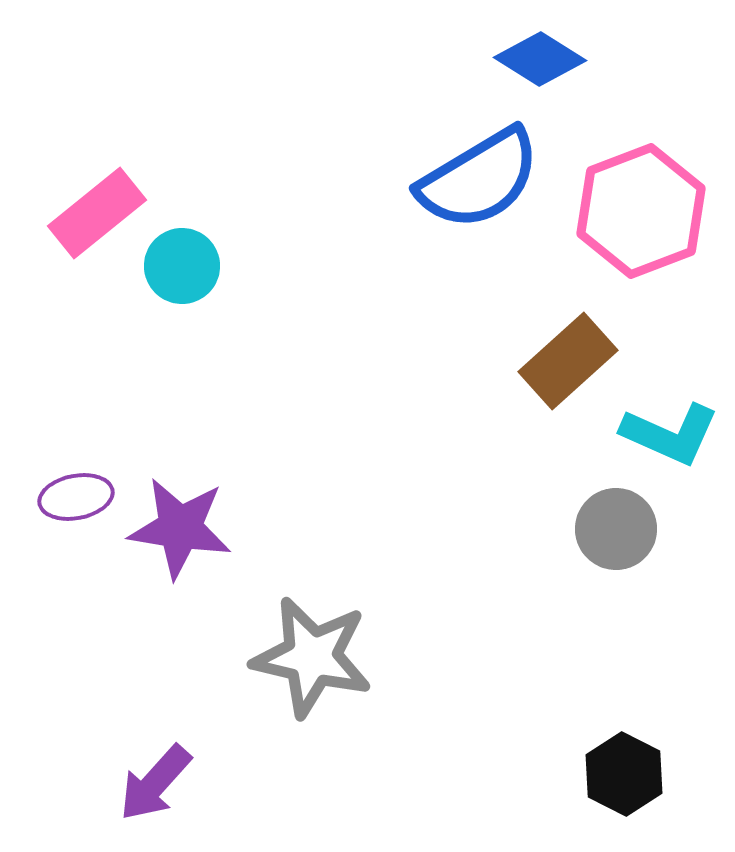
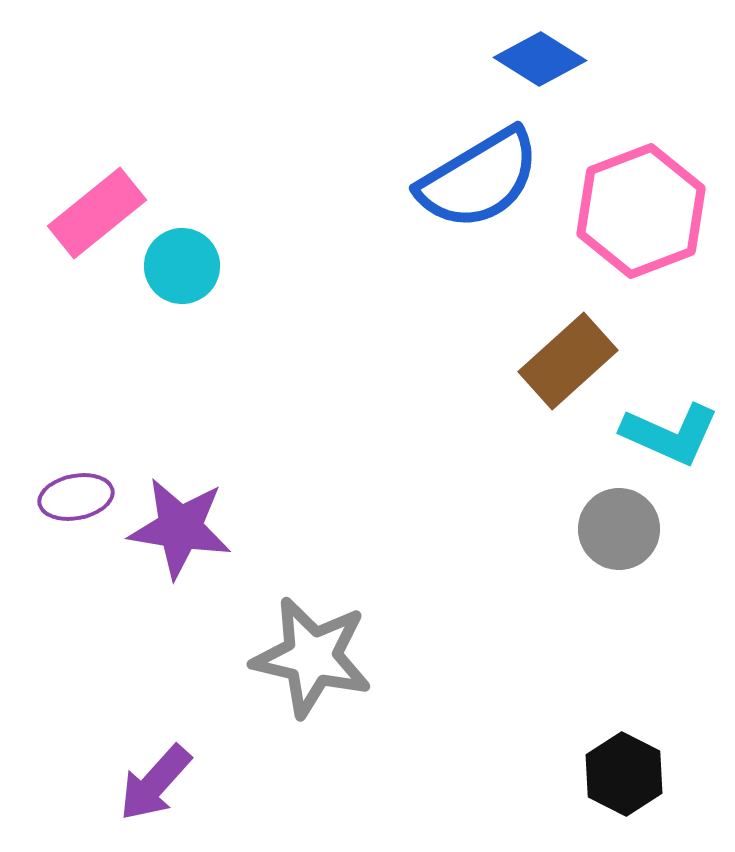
gray circle: moved 3 px right
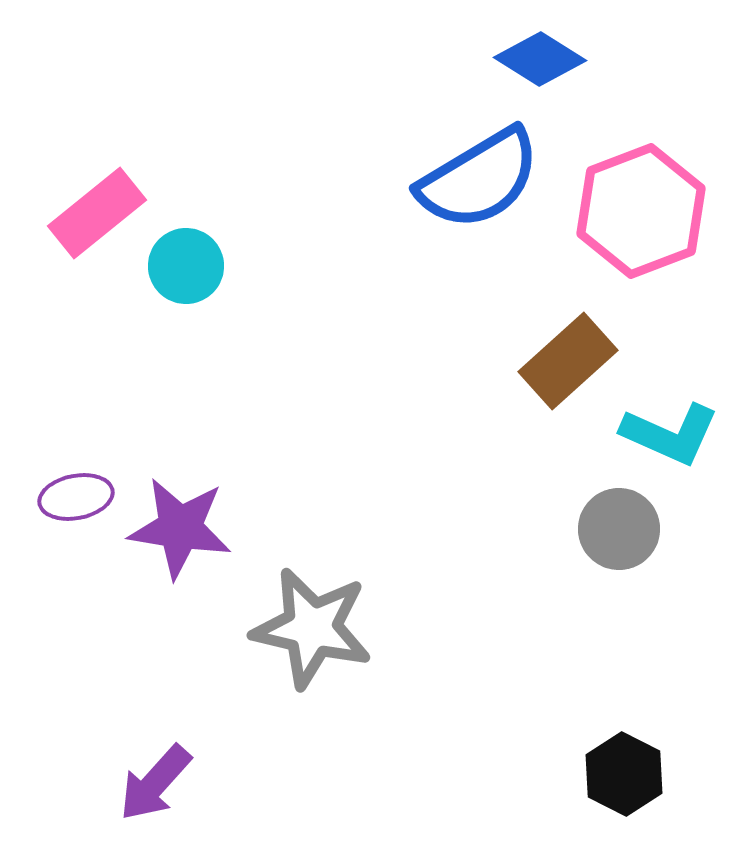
cyan circle: moved 4 px right
gray star: moved 29 px up
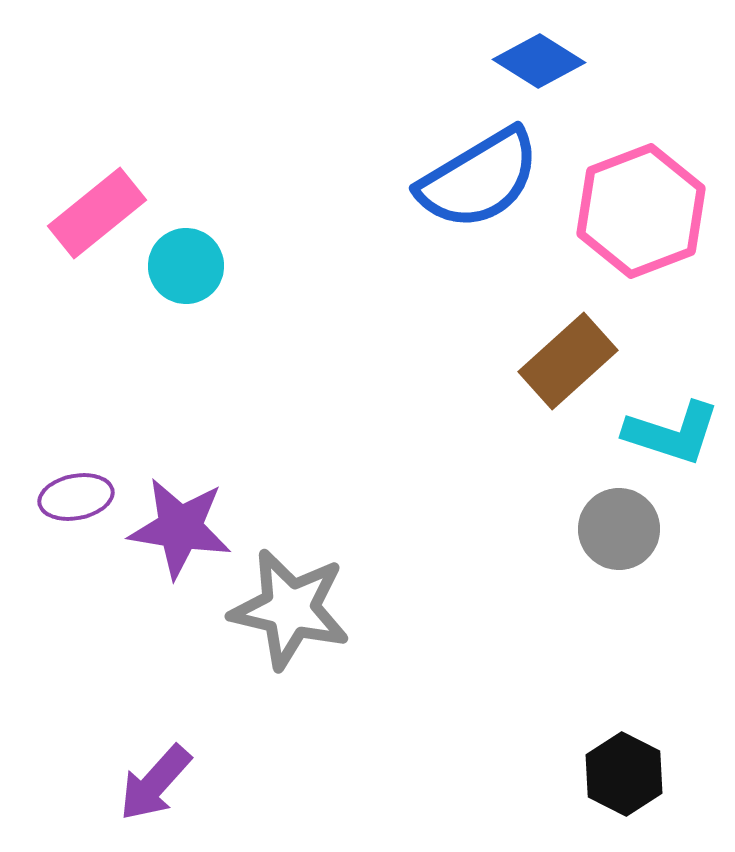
blue diamond: moved 1 px left, 2 px down
cyan L-shape: moved 2 px right, 1 px up; rotated 6 degrees counterclockwise
gray star: moved 22 px left, 19 px up
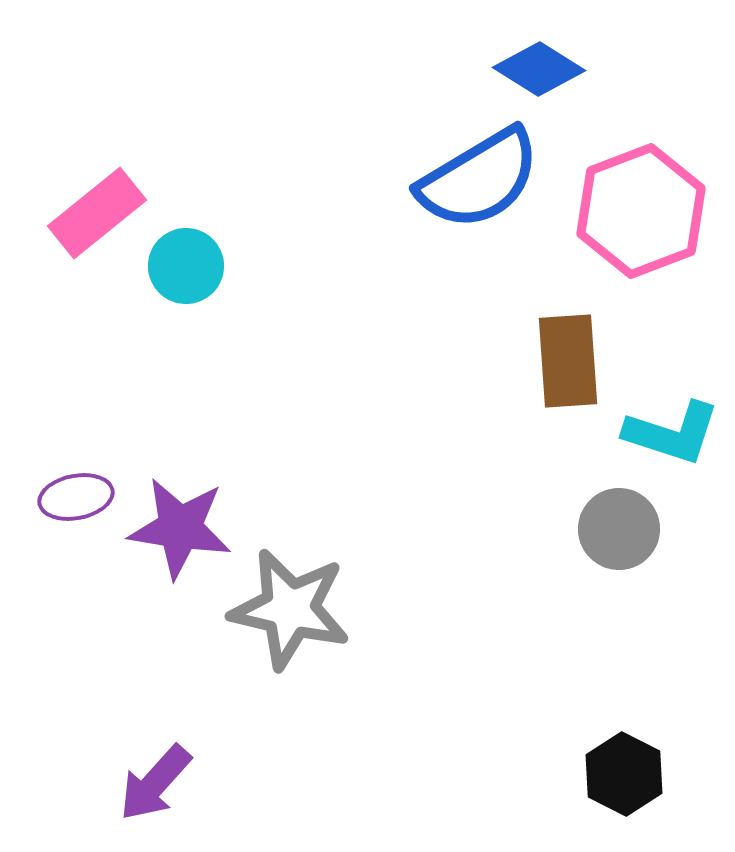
blue diamond: moved 8 px down
brown rectangle: rotated 52 degrees counterclockwise
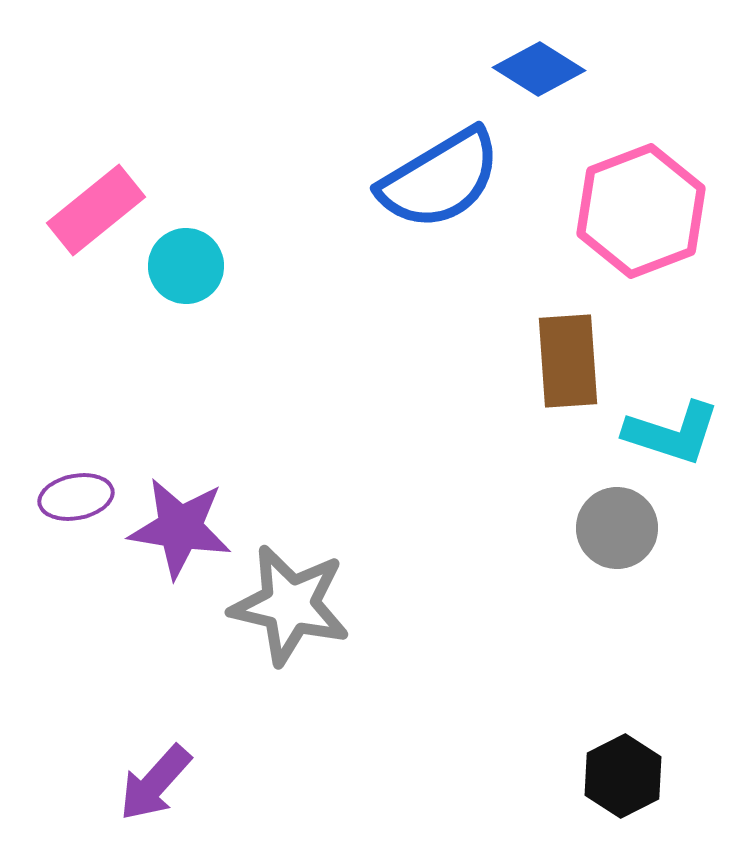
blue semicircle: moved 39 px left
pink rectangle: moved 1 px left, 3 px up
gray circle: moved 2 px left, 1 px up
gray star: moved 4 px up
black hexagon: moved 1 px left, 2 px down; rotated 6 degrees clockwise
